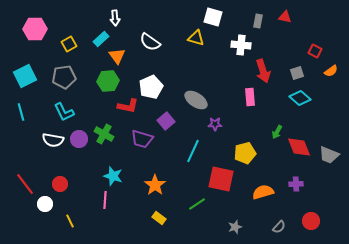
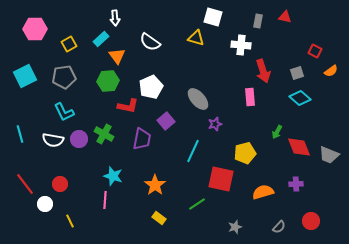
gray ellipse at (196, 100): moved 2 px right, 1 px up; rotated 15 degrees clockwise
cyan line at (21, 112): moved 1 px left, 22 px down
purple star at (215, 124): rotated 16 degrees counterclockwise
purple trapezoid at (142, 139): rotated 95 degrees counterclockwise
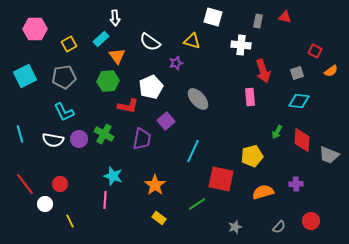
yellow triangle at (196, 38): moved 4 px left, 3 px down
cyan diamond at (300, 98): moved 1 px left, 3 px down; rotated 35 degrees counterclockwise
purple star at (215, 124): moved 39 px left, 61 px up
red diamond at (299, 147): moved 3 px right, 7 px up; rotated 25 degrees clockwise
yellow pentagon at (245, 153): moved 7 px right, 3 px down
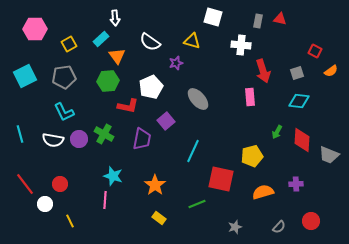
red triangle at (285, 17): moved 5 px left, 2 px down
green line at (197, 204): rotated 12 degrees clockwise
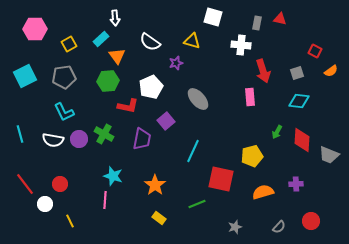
gray rectangle at (258, 21): moved 1 px left, 2 px down
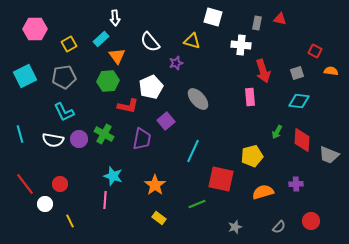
white semicircle at (150, 42): rotated 15 degrees clockwise
orange semicircle at (331, 71): rotated 136 degrees counterclockwise
